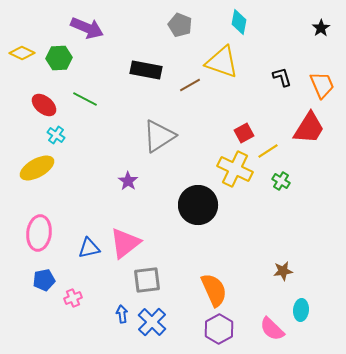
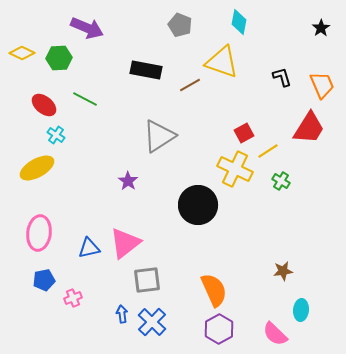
pink semicircle: moved 3 px right, 5 px down
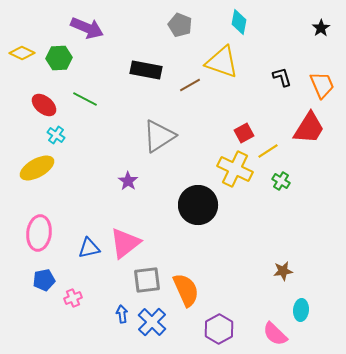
orange semicircle: moved 28 px left
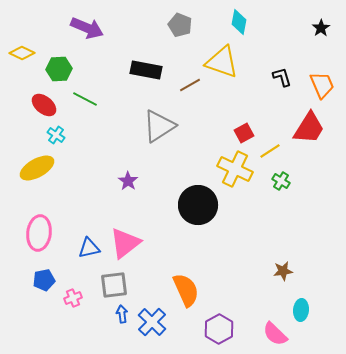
green hexagon: moved 11 px down
gray triangle: moved 10 px up
yellow line: moved 2 px right
gray square: moved 33 px left, 5 px down
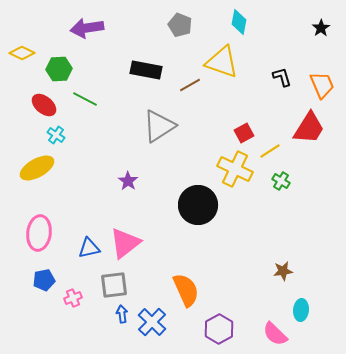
purple arrow: rotated 148 degrees clockwise
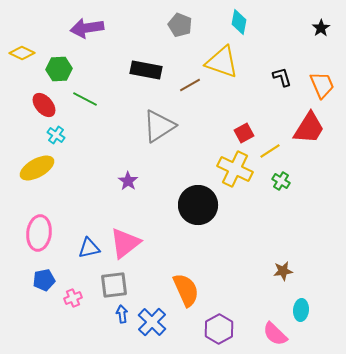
red ellipse: rotated 10 degrees clockwise
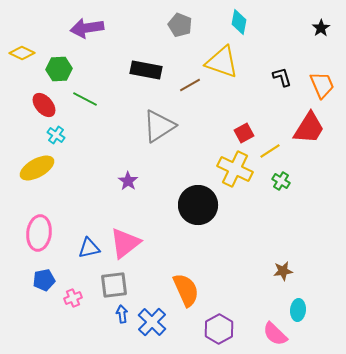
cyan ellipse: moved 3 px left
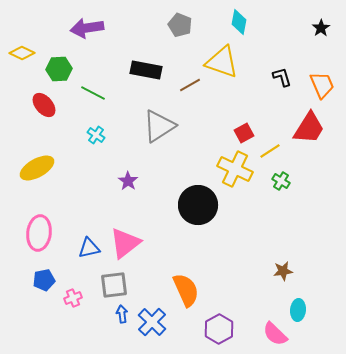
green line: moved 8 px right, 6 px up
cyan cross: moved 40 px right
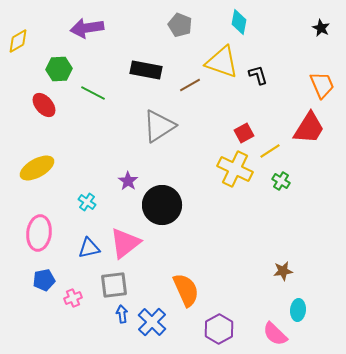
black star: rotated 12 degrees counterclockwise
yellow diamond: moved 4 px left, 12 px up; rotated 55 degrees counterclockwise
black L-shape: moved 24 px left, 2 px up
cyan cross: moved 9 px left, 67 px down
black circle: moved 36 px left
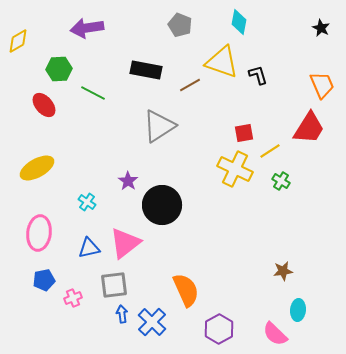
red square: rotated 18 degrees clockwise
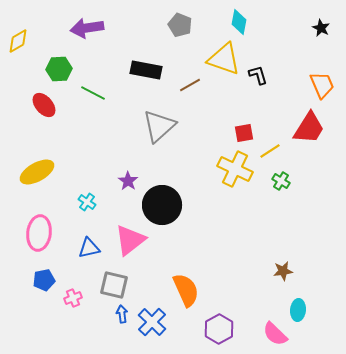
yellow triangle: moved 2 px right, 3 px up
gray triangle: rotated 9 degrees counterclockwise
yellow ellipse: moved 4 px down
pink triangle: moved 5 px right, 3 px up
gray square: rotated 20 degrees clockwise
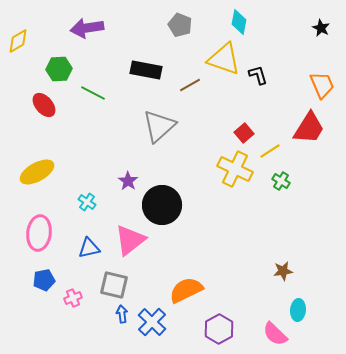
red square: rotated 30 degrees counterclockwise
orange semicircle: rotated 92 degrees counterclockwise
